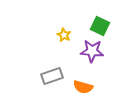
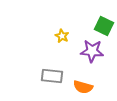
green square: moved 4 px right
yellow star: moved 2 px left, 1 px down
gray rectangle: rotated 25 degrees clockwise
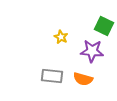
yellow star: moved 1 px left, 1 px down
orange semicircle: moved 8 px up
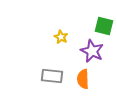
green square: rotated 12 degrees counterclockwise
purple star: rotated 20 degrees clockwise
orange semicircle: rotated 72 degrees clockwise
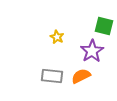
yellow star: moved 4 px left
purple star: rotated 15 degrees clockwise
orange semicircle: moved 2 px left, 3 px up; rotated 66 degrees clockwise
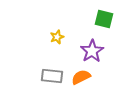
green square: moved 7 px up
yellow star: rotated 24 degrees clockwise
orange semicircle: moved 1 px down
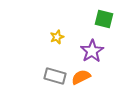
gray rectangle: moved 3 px right; rotated 10 degrees clockwise
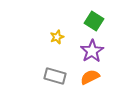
green square: moved 10 px left, 2 px down; rotated 18 degrees clockwise
orange semicircle: moved 9 px right
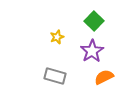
green square: rotated 12 degrees clockwise
orange semicircle: moved 14 px right
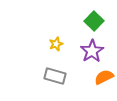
yellow star: moved 1 px left, 7 px down
